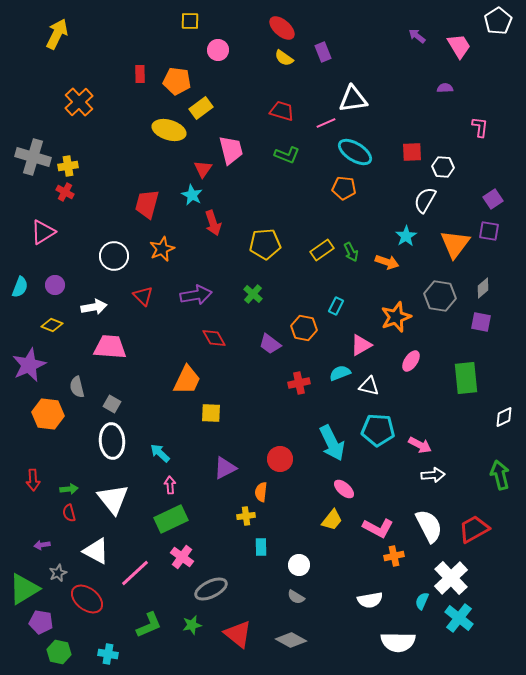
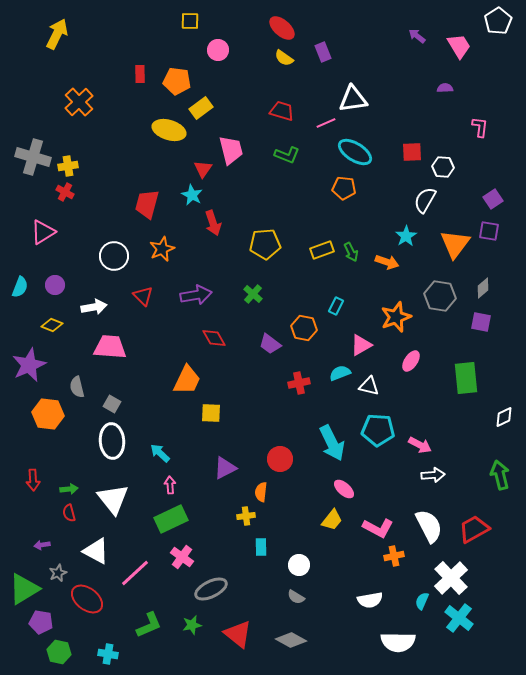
yellow rectangle at (322, 250): rotated 15 degrees clockwise
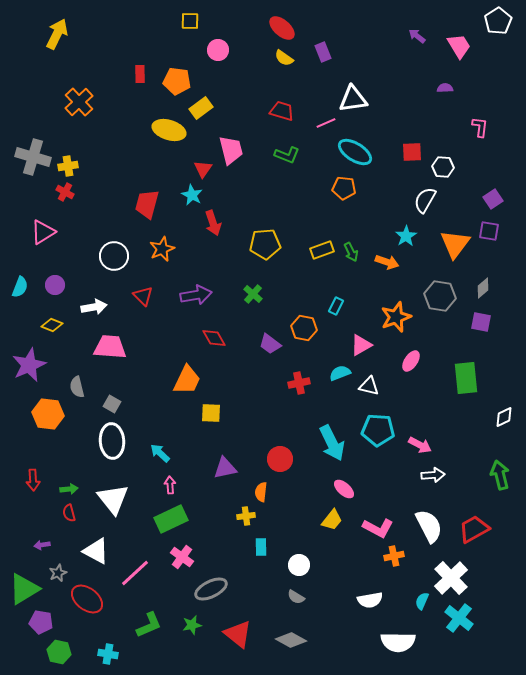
purple triangle at (225, 468): rotated 15 degrees clockwise
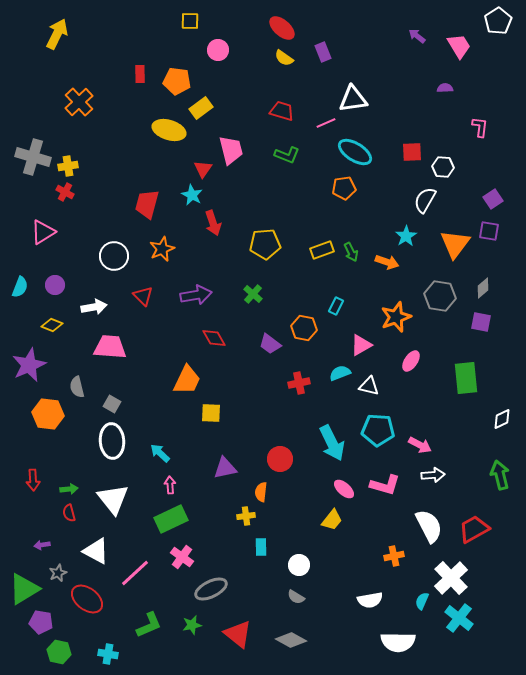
orange pentagon at (344, 188): rotated 15 degrees counterclockwise
white diamond at (504, 417): moved 2 px left, 2 px down
pink L-shape at (378, 528): moved 7 px right, 43 px up; rotated 12 degrees counterclockwise
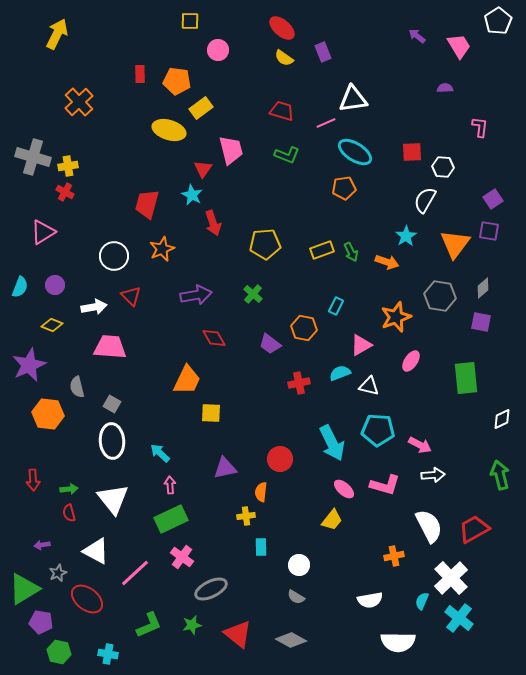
red triangle at (143, 296): moved 12 px left
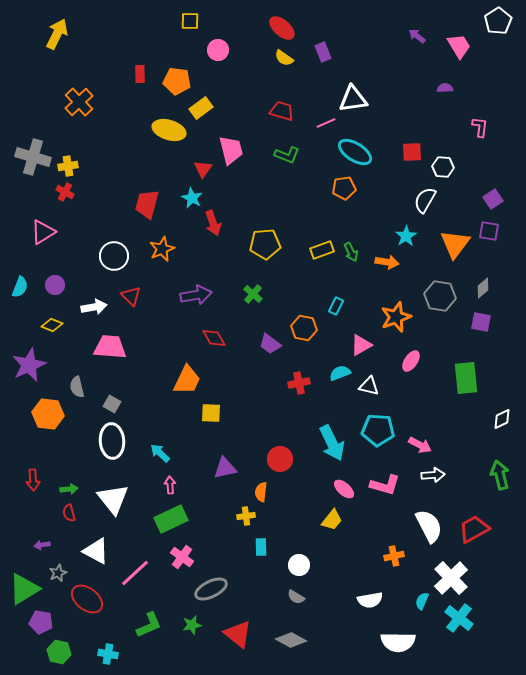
cyan star at (192, 195): moved 3 px down
orange arrow at (387, 262): rotated 10 degrees counterclockwise
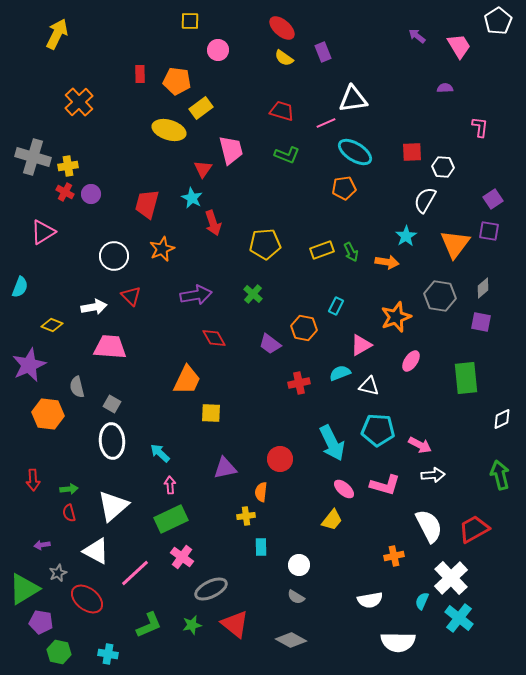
purple circle at (55, 285): moved 36 px right, 91 px up
white triangle at (113, 499): moved 7 px down; rotated 28 degrees clockwise
red triangle at (238, 634): moved 3 px left, 10 px up
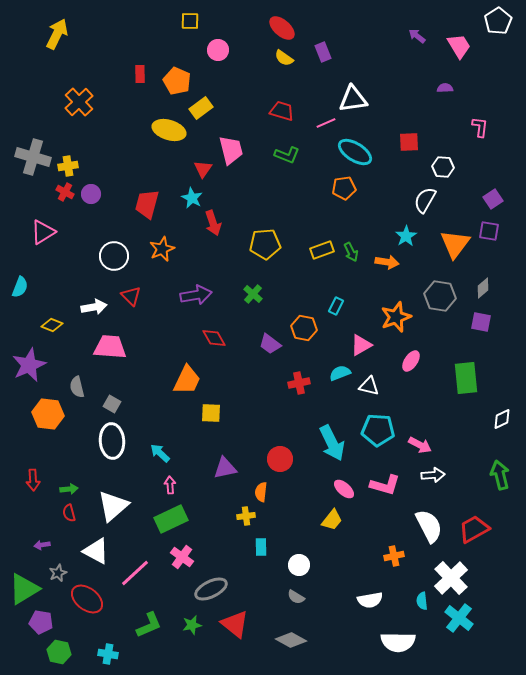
orange pentagon at (177, 81): rotated 16 degrees clockwise
red square at (412, 152): moved 3 px left, 10 px up
cyan semicircle at (422, 601): rotated 30 degrees counterclockwise
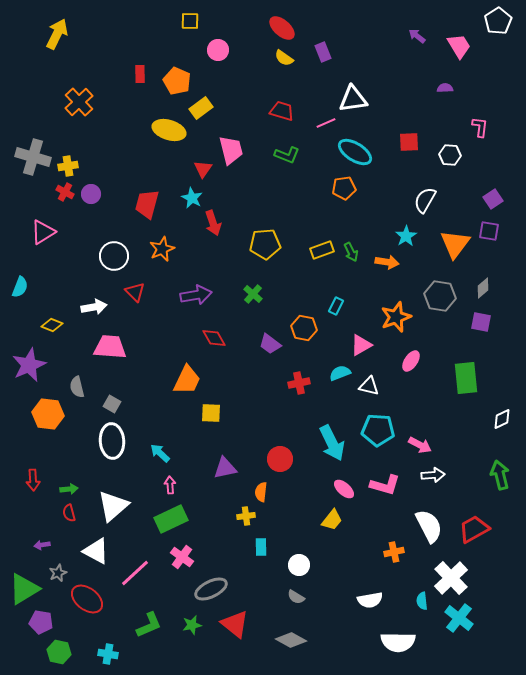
white hexagon at (443, 167): moved 7 px right, 12 px up
red triangle at (131, 296): moved 4 px right, 4 px up
orange cross at (394, 556): moved 4 px up
